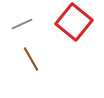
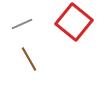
brown line: moved 2 px left
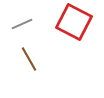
red square: rotated 12 degrees counterclockwise
